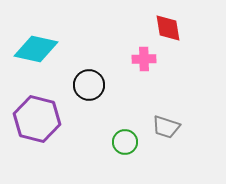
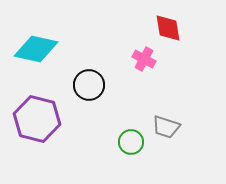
pink cross: rotated 30 degrees clockwise
green circle: moved 6 px right
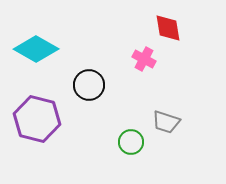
cyan diamond: rotated 18 degrees clockwise
gray trapezoid: moved 5 px up
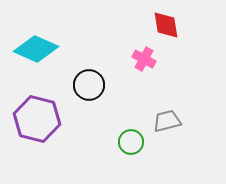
red diamond: moved 2 px left, 3 px up
cyan diamond: rotated 6 degrees counterclockwise
gray trapezoid: moved 1 px right, 1 px up; rotated 148 degrees clockwise
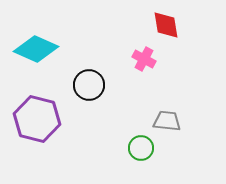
gray trapezoid: rotated 20 degrees clockwise
green circle: moved 10 px right, 6 px down
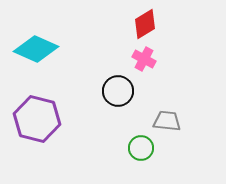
red diamond: moved 21 px left, 1 px up; rotated 68 degrees clockwise
black circle: moved 29 px right, 6 px down
